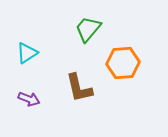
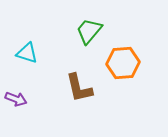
green trapezoid: moved 1 px right, 2 px down
cyan triangle: rotated 50 degrees clockwise
purple arrow: moved 13 px left
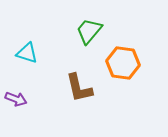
orange hexagon: rotated 12 degrees clockwise
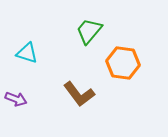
brown L-shape: moved 6 px down; rotated 24 degrees counterclockwise
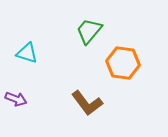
brown L-shape: moved 8 px right, 9 px down
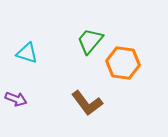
green trapezoid: moved 1 px right, 10 px down
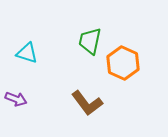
green trapezoid: rotated 28 degrees counterclockwise
orange hexagon: rotated 16 degrees clockwise
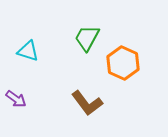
green trapezoid: moved 3 px left, 3 px up; rotated 16 degrees clockwise
cyan triangle: moved 1 px right, 2 px up
purple arrow: rotated 15 degrees clockwise
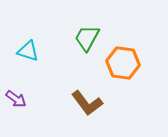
orange hexagon: rotated 16 degrees counterclockwise
